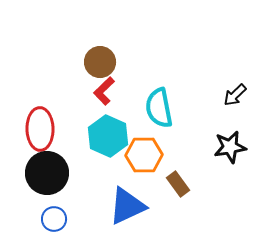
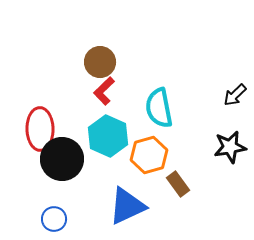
orange hexagon: moved 5 px right; rotated 15 degrees counterclockwise
black circle: moved 15 px right, 14 px up
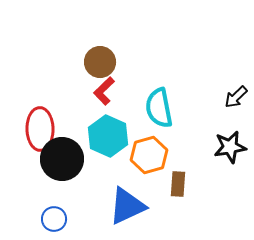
black arrow: moved 1 px right, 2 px down
brown rectangle: rotated 40 degrees clockwise
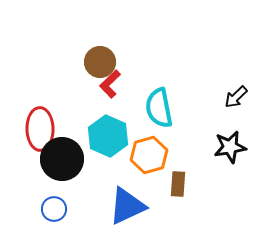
red L-shape: moved 6 px right, 7 px up
blue circle: moved 10 px up
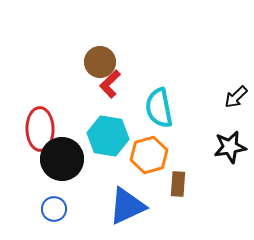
cyan hexagon: rotated 15 degrees counterclockwise
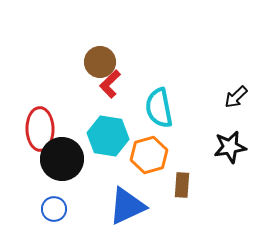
brown rectangle: moved 4 px right, 1 px down
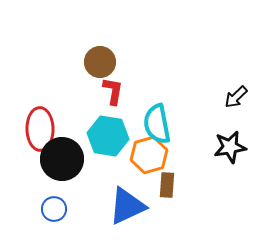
red L-shape: moved 3 px right, 7 px down; rotated 144 degrees clockwise
cyan semicircle: moved 2 px left, 16 px down
brown rectangle: moved 15 px left
